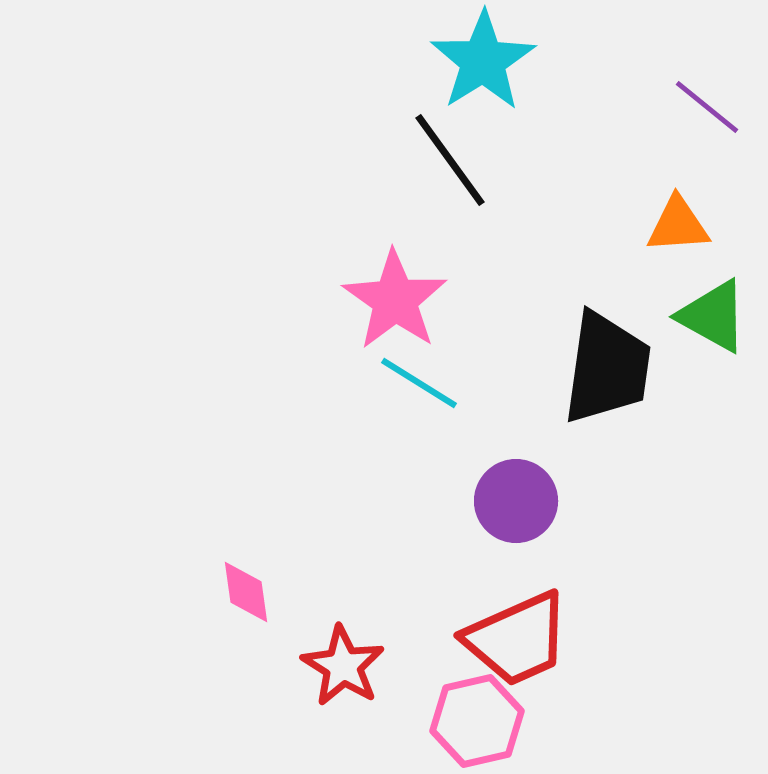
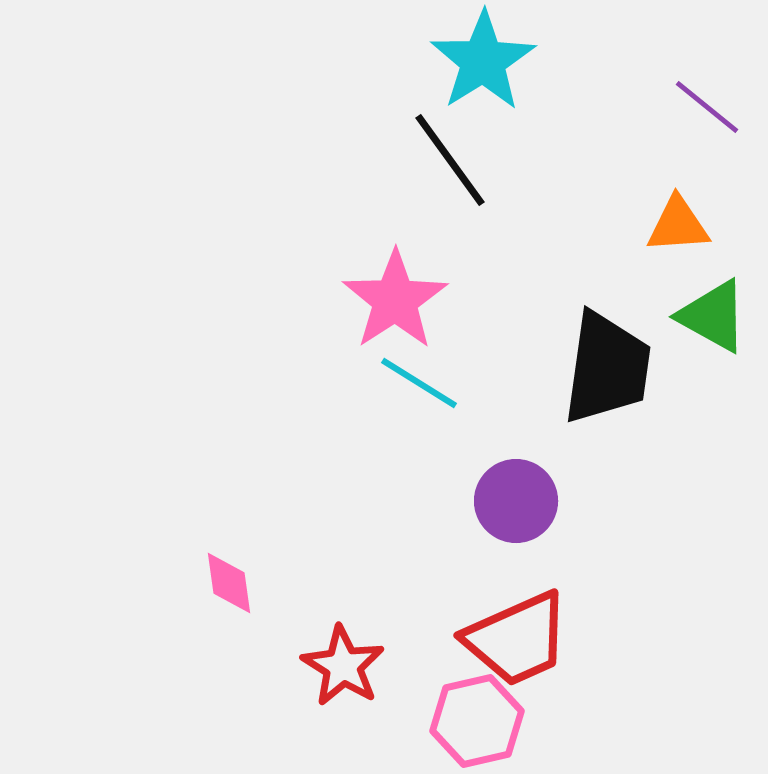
pink star: rotated 4 degrees clockwise
pink diamond: moved 17 px left, 9 px up
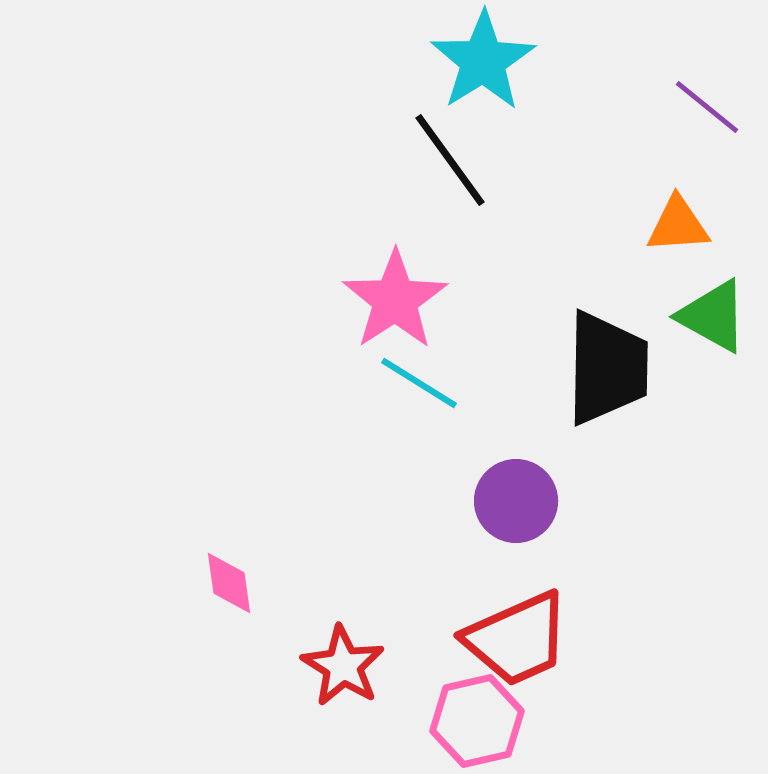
black trapezoid: rotated 7 degrees counterclockwise
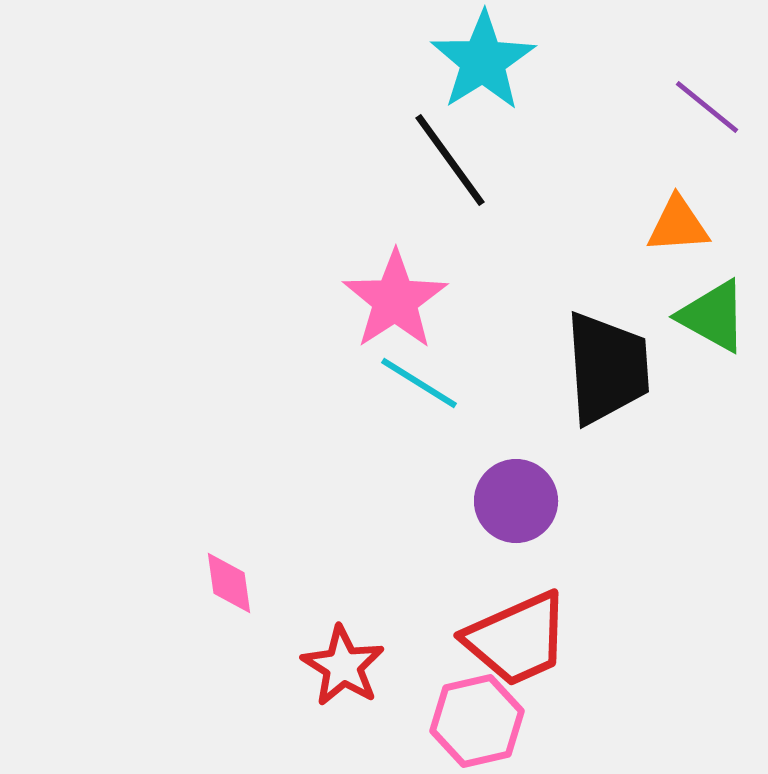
black trapezoid: rotated 5 degrees counterclockwise
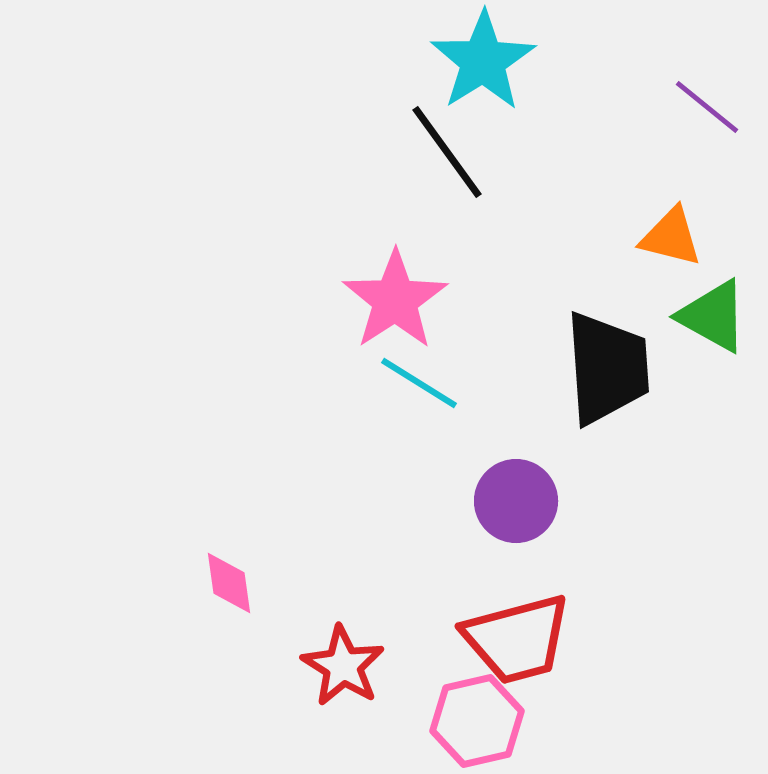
black line: moved 3 px left, 8 px up
orange triangle: moved 7 px left, 12 px down; rotated 18 degrees clockwise
red trapezoid: rotated 9 degrees clockwise
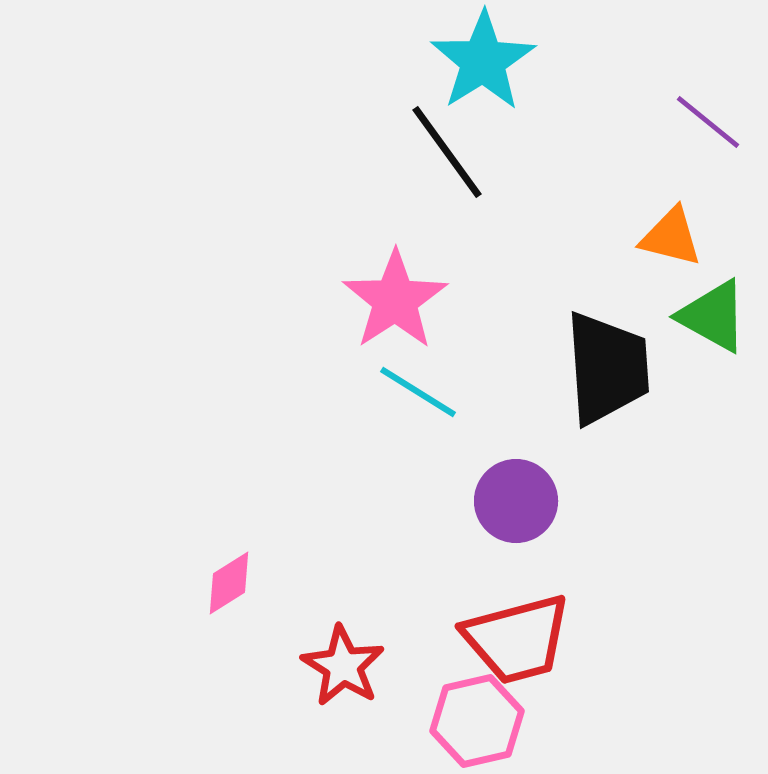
purple line: moved 1 px right, 15 px down
cyan line: moved 1 px left, 9 px down
pink diamond: rotated 66 degrees clockwise
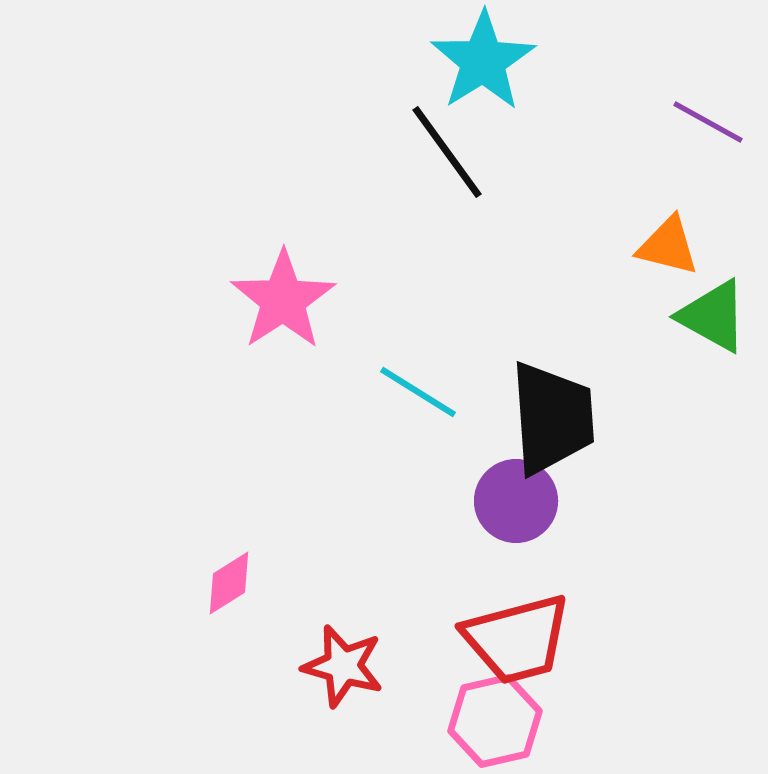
purple line: rotated 10 degrees counterclockwise
orange triangle: moved 3 px left, 9 px down
pink star: moved 112 px left
black trapezoid: moved 55 px left, 50 px down
red star: rotated 16 degrees counterclockwise
pink hexagon: moved 18 px right
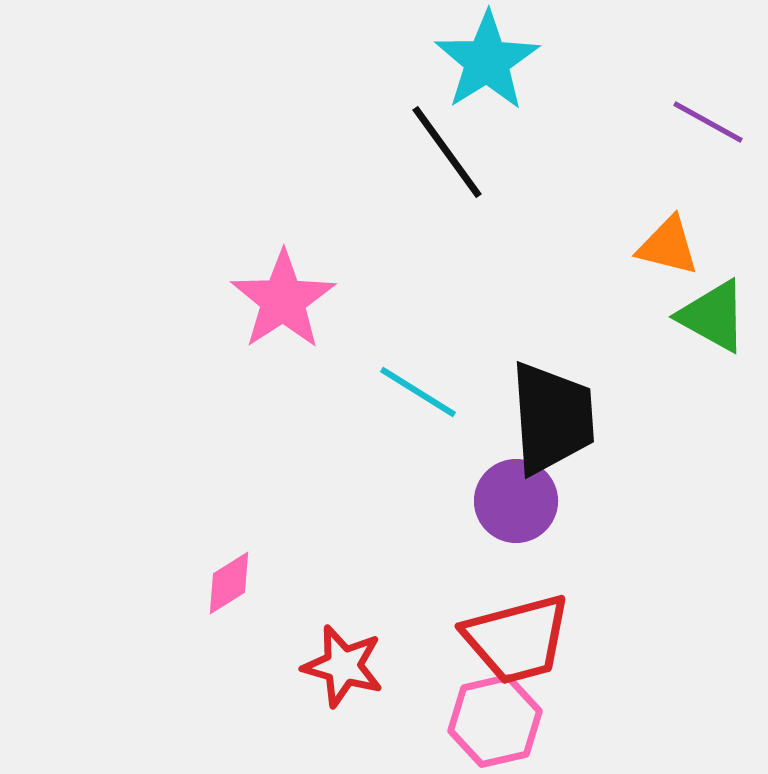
cyan star: moved 4 px right
